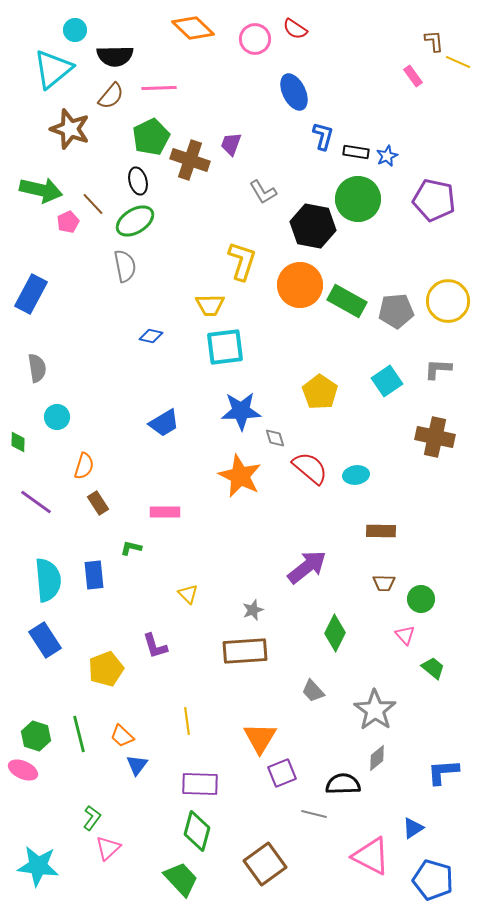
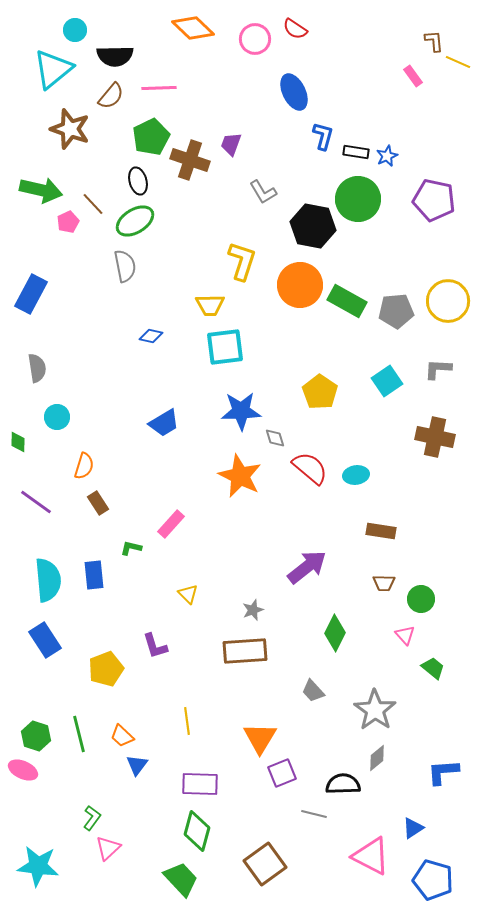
pink rectangle at (165, 512): moved 6 px right, 12 px down; rotated 48 degrees counterclockwise
brown rectangle at (381, 531): rotated 8 degrees clockwise
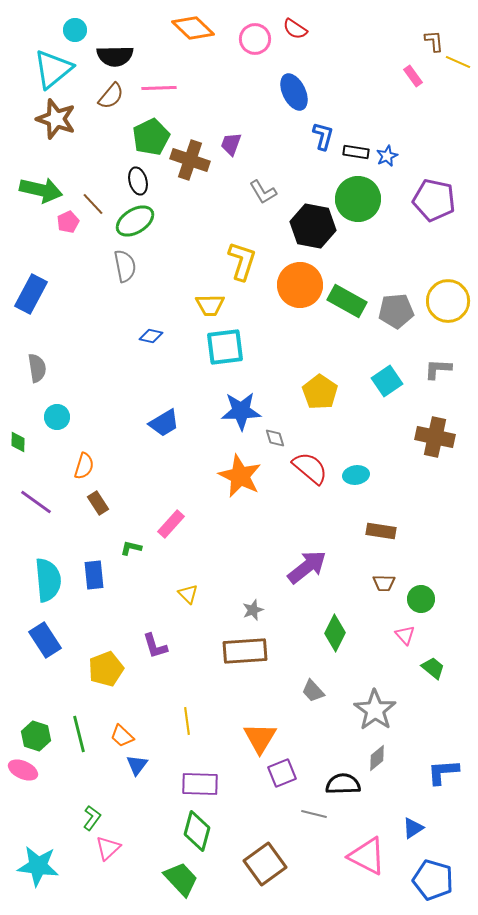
brown star at (70, 129): moved 14 px left, 10 px up
pink triangle at (371, 856): moved 4 px left
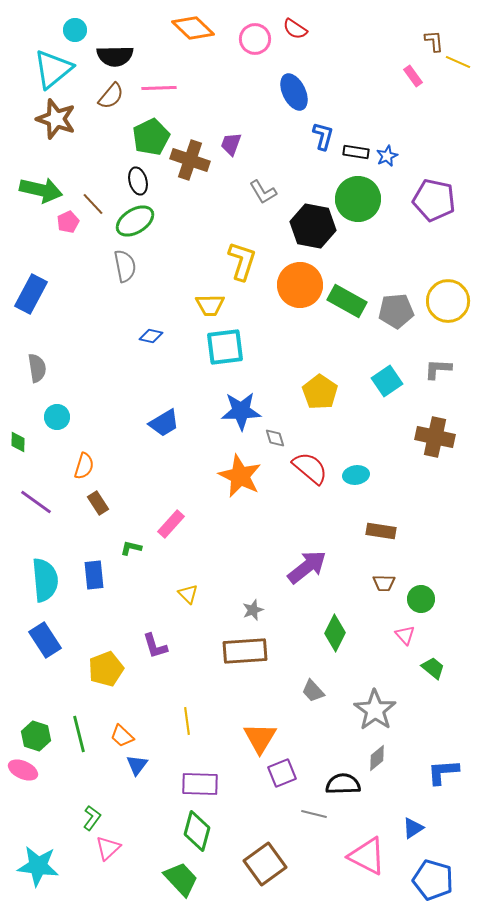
cyan semicircle at (48, 580): moved 3 px left
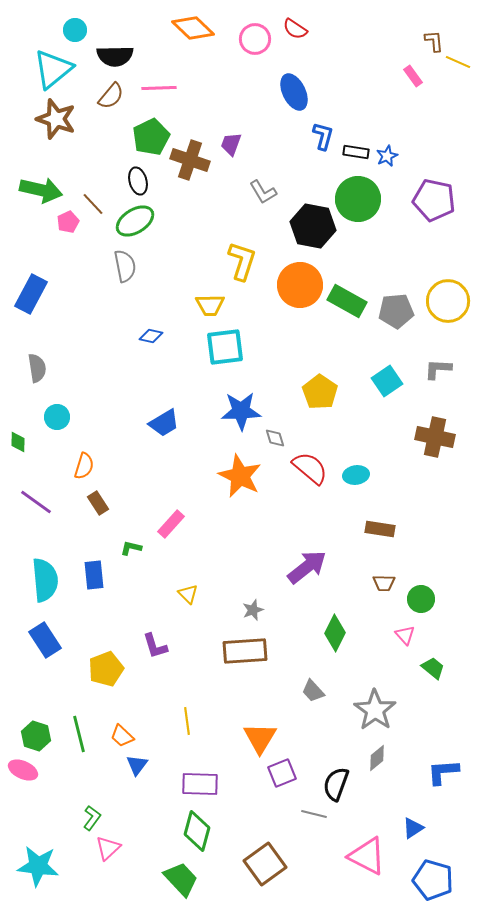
brown rectangle at (381, 531): moved 1 px left, 2 px up
black semicircle at (343, 784): moved 7 px left; rotated 68 degrees counterclockwise
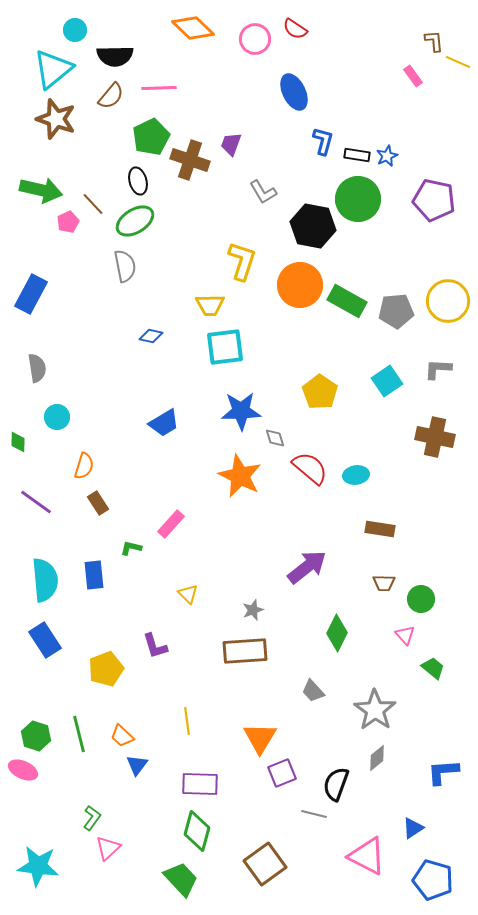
blue L-shape at (323, 136): moved 5 px down
black rectangle at (356, 152): moved 1 px right, 3 px down
green diamond at (335, 633): moved 2 px right
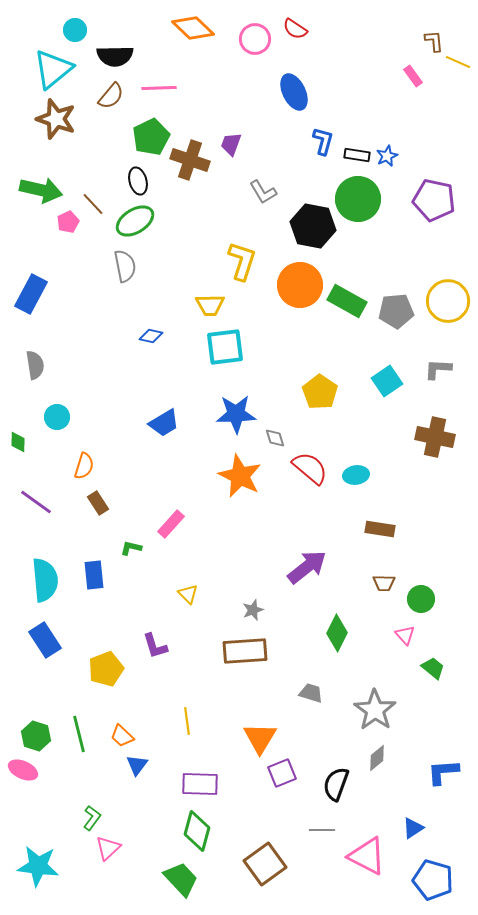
gray semicircle at (37, 368): moved 2 px left, 3 px up
blue star at (241, 411): moved 5 px left, 3 px down
gray trapezoid at (313, 691): moved 2 px left, 2 px down; rotated 150 degrees clockwise
gray line at (314, 814): moved 8 px right, 16 px down; rotated 15 degrees counterclockwise
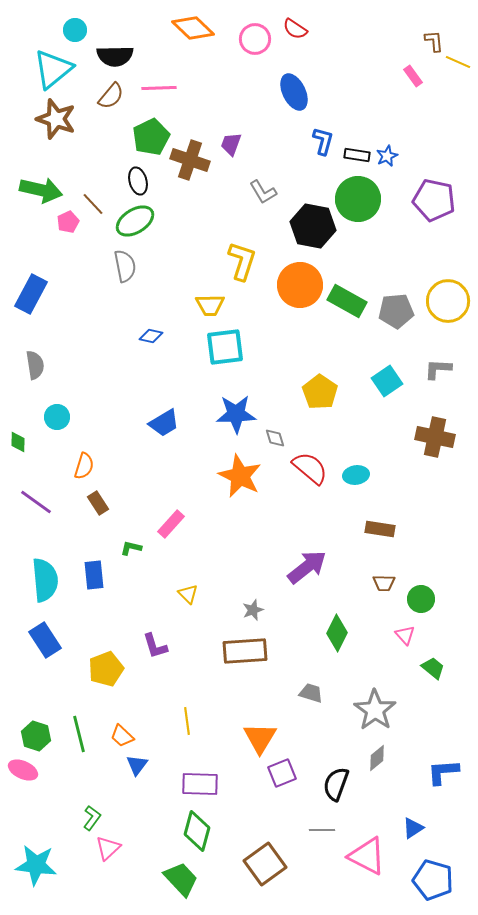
cyan star at (38, 866): moved 2 px left, 1 px up
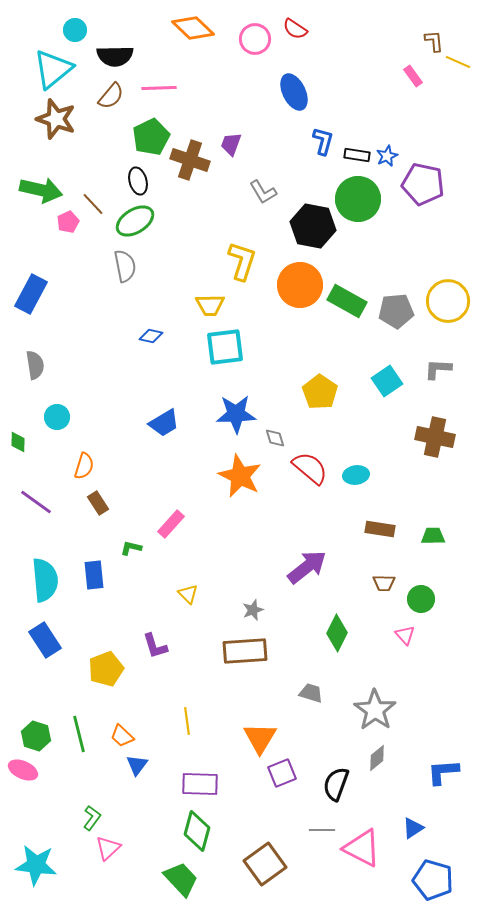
purple pentagon at (434, 200): moved 11 px left, 16 px up
green trapezoid at (433, 668): moved 132 px up; rotated 40 degrees counterclockwise
pink triangle at (367, 856): moved 5 px left, 8 px up
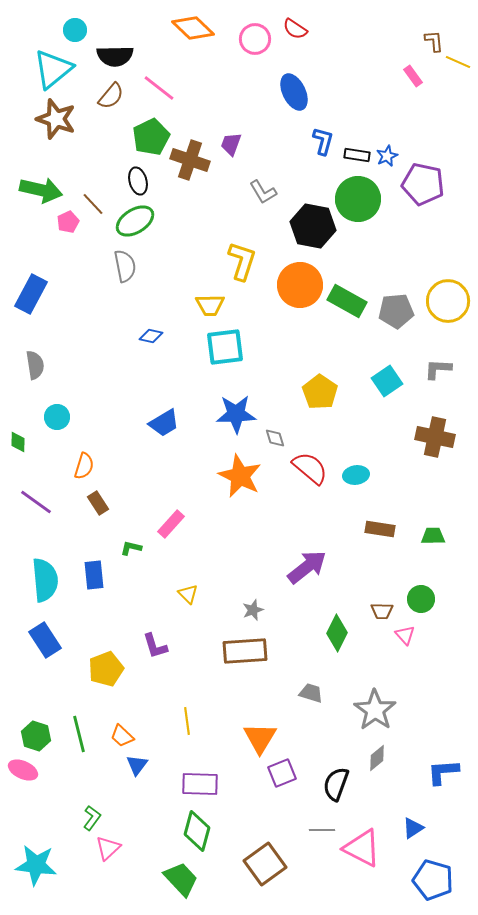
pink line at (159, 88): rotated 40 degrees clockwise
brown trapezoid at (384, 583): moved 2 px left, 28 px down
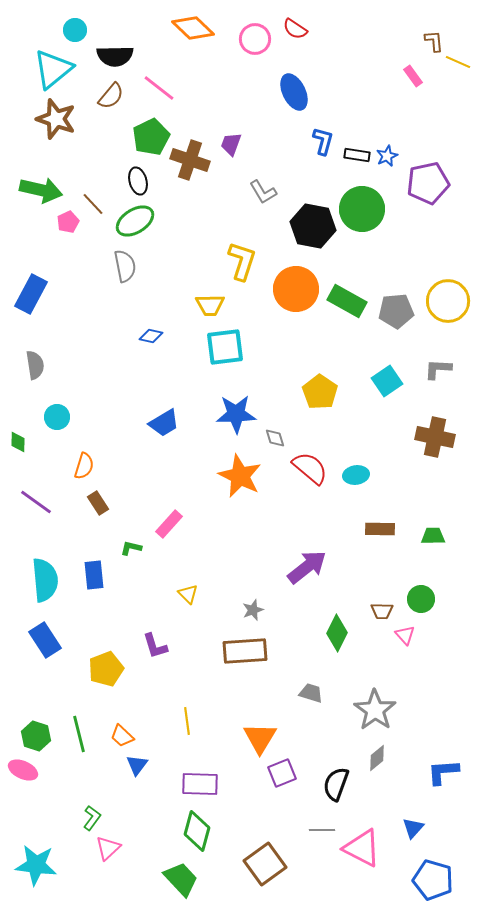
purple pentagon at (423, 184): moved 5 px right, 1 px up; rotated 24 degrees counterclockwise
green circle at (358, 199): moved 4 px right, 10 px down
orange circle at (300, 285): moved 4 px left, 4 px down
pink rectangle at (171, 524): moved 2 px left
brown rectangle at (380, 529): rotated 8 degrees counterclockwise
blue triangle at (413, 828): rotated 15 degrees counterclockwise
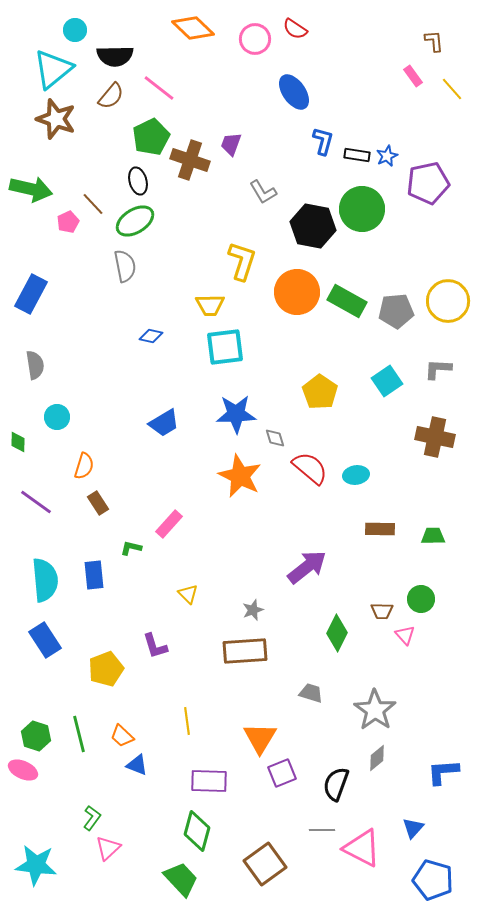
yellow line at (458, 62): moved 6 px left, 27 px down; rotated 25 degrees clockwise
blue ellipse at (294, 92): rotated 9 degrees counterclockwise
green arrow at (41, 190): moved 10 px left, 1 px up
orange circle at (296, 289): moved 1 px right, 3 px down
blue triangle at (137, 765): rotated 45 degrees counterclockwise
purple rectangle at (200, 784): moved 9 px right, 3 px up
